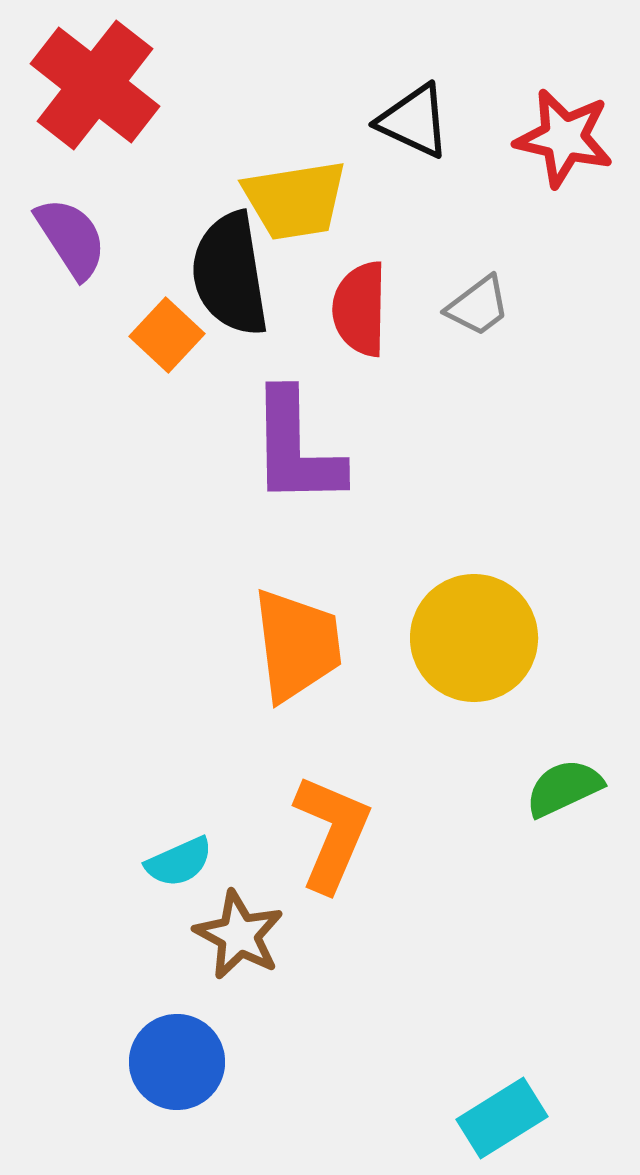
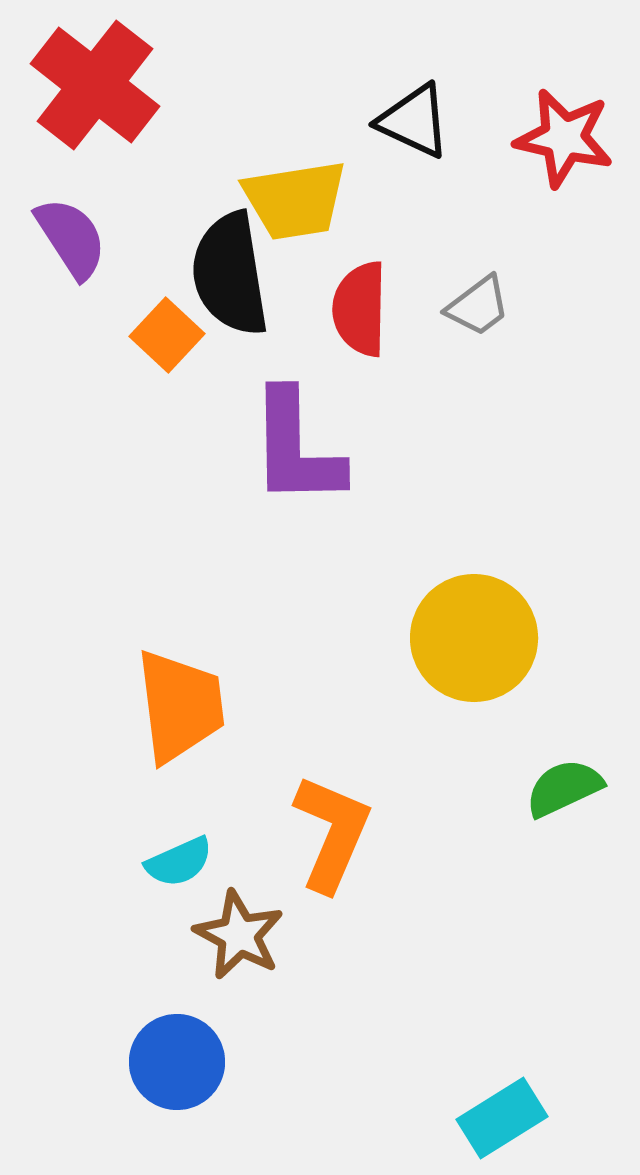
orange trapezoid: moved 117 px left, 61 px down
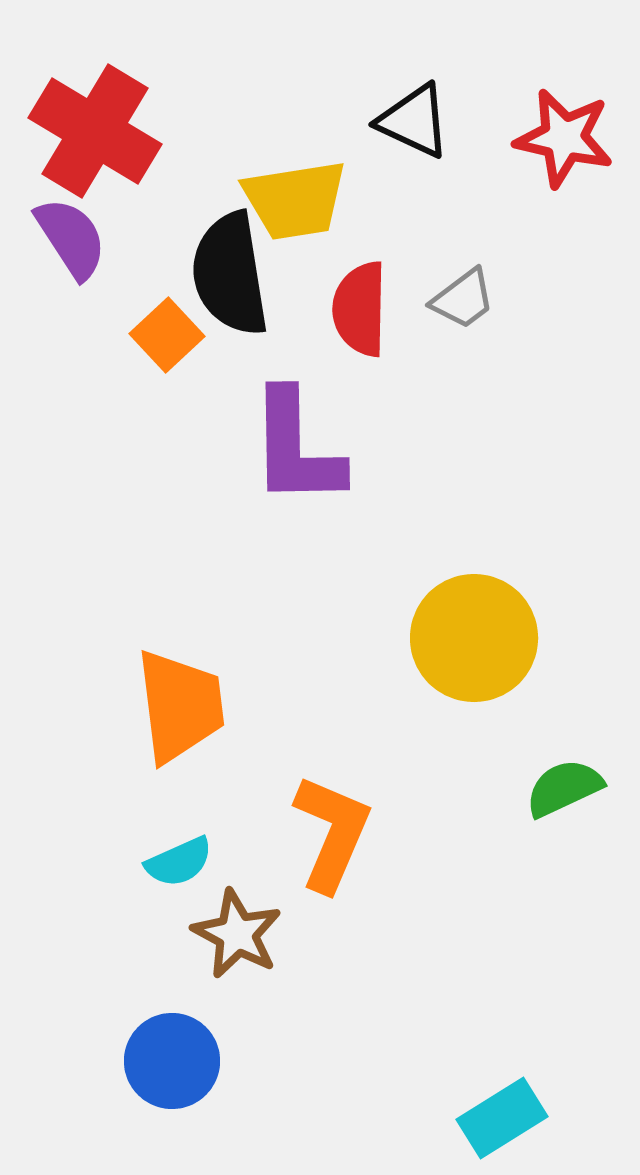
red cross: moved 46 px down; rotated 7 degrees counterclockwise
gray trapezoid: moved 15 px left, 7 px up
orange square: rotated 4 degrees clockwise
brown star: moved 2 px left, 1 px up
blue circle: moved 5 px left, 1 px up
